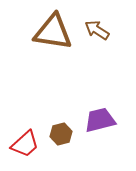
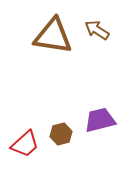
brown triangle: moved 4 px down
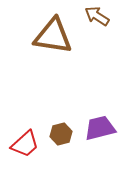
brown arrow: moved 14 px up
purple trapezoid: moved 8 px down
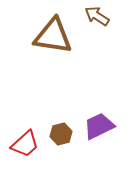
purple trapezoid: moved 1 px left, 2 px up; rotated 12 degrees counterclockwise
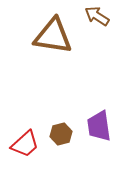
purple trapezoid: rotated 72 degrees counterclockwise
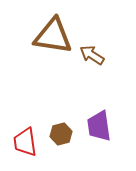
brown arrow: moved 5 px left, 39 px down
red trapezoid: moved 2 px up; rotated 124 degrees clockwise
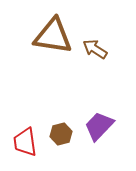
brown arrow: moved 3 px right, 6 px up
purple trapezoid: rotated 52 degrees clockwise
